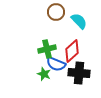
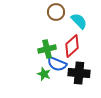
red diamond: moved 5 px up
blue semicircle: moved 1 px right
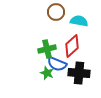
cyan semicircle: rotated 36 degrees counterclockwise
green star: moved 3 px right, 1 px up
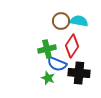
brown circle: moved 5 px right, 9 px down
red diamond: rotated 15 degrees counterclockwise
green star: moved 1 px right, 5 px down
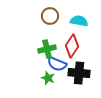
brown circle: moved 11 px left, 5 px up
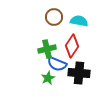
brown circle: moved 4 px right, 1 px down
green star: rotated 24 degrees clockwise
